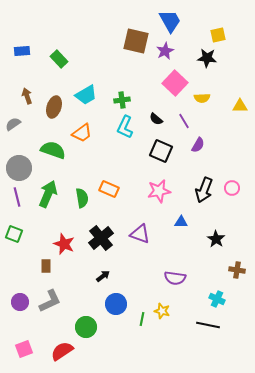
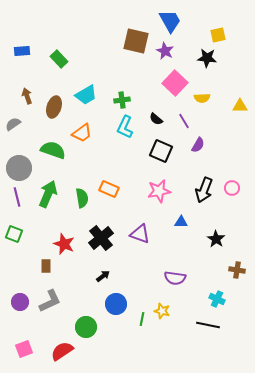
purple star at (165, 51): rotated 18 degrees counterclockwise
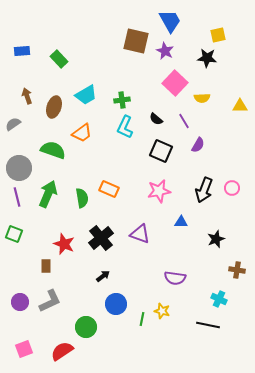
black star at (216, 239): rotated 18 degrees clockwise
cyan cross at (217, 299): moved 2 px right
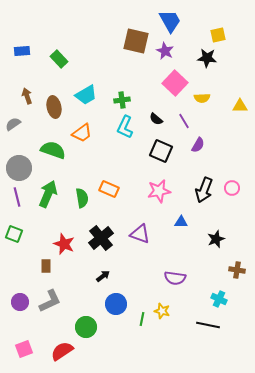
brown ellipse at (54, 107): rotated 30 degrees counterclockwise
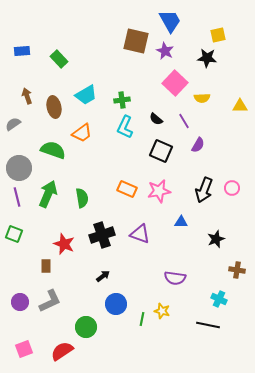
orange rectangle at (109, 189): moved 18 px right
black cross at (101, 238): moved 1 px right, 3 px up; rotated 20 degrees clockwise
